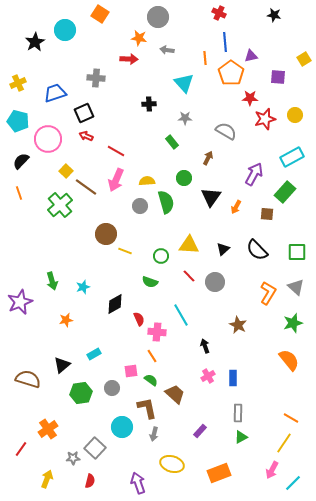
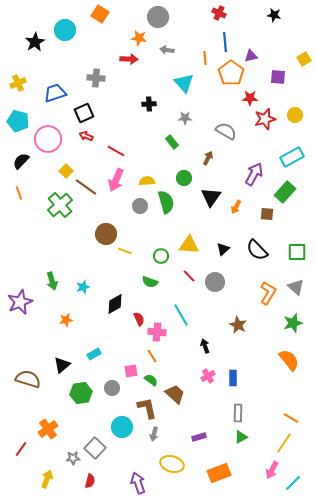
purple rectangle at (200, 431): moved 1 px left, 6 px down; rotated 32 degrees clockwise
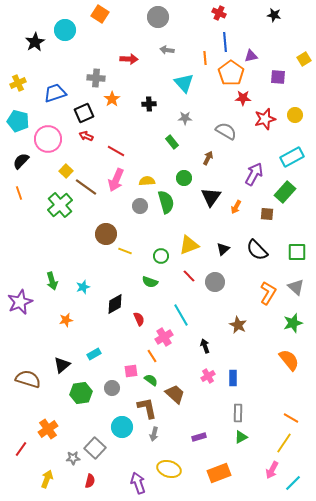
orange star at (139, 38): moved 27 px left, 61 px down; rotated 28 degrees clockwise
red star at (250, 98): moved 7 px left
yellow triangle at (189, 245): rotated 25 degrees counterclockwise
pink cross at (157, 332): moved 7 px right, 5 px down; rotated 36 degrees counterclockwise
yellow ellipse at (172, 464): moved 3 px left, 5 px down
